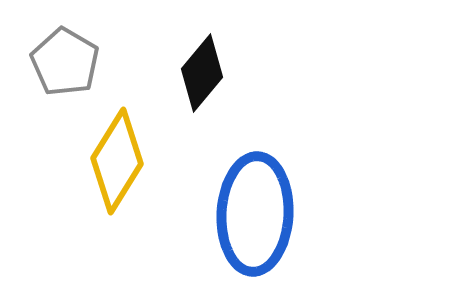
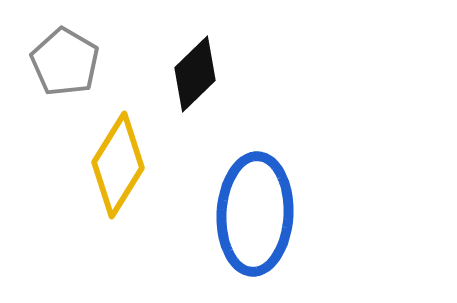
black diamond: moved 7 px left, 1 px down; rotated 6 degrees clockwise
yellow diamond: moved 1 px right, 4 px down
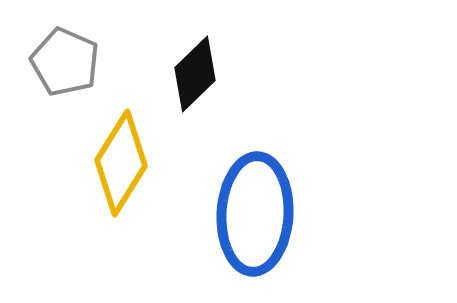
gray pentagon: rotated 6 degrees counterclockwise
yellow diamond: moved 3 px right, 2 px up
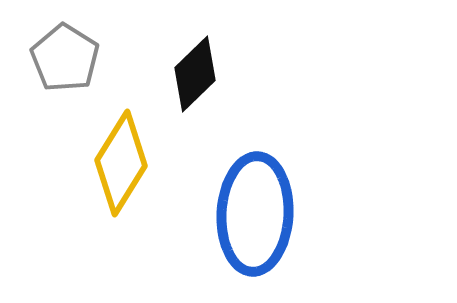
gray pentagon: moved 4 px up; rotated 8 degrees clockwise
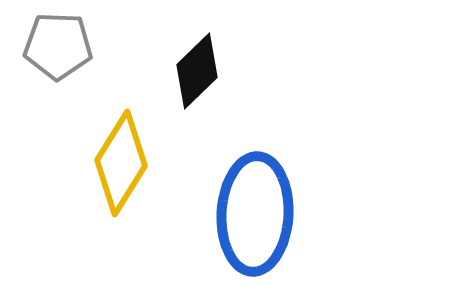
gray pentagon: moved 7 px left, 12 px up; rotated 30 degrees counterclockwise
black diamond: moved 2 px right, 3 px up
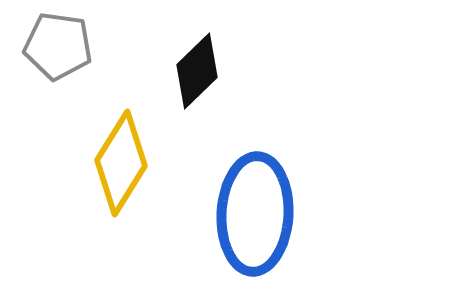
gray pentagon: rotated 6 degrees clockwise
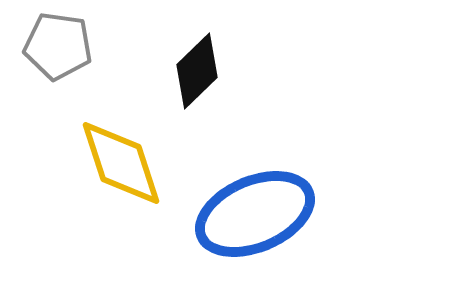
yellow diamond: rotated 50 degrees counterclockwise
blue ellipse: rotated 64 degrees clockwise
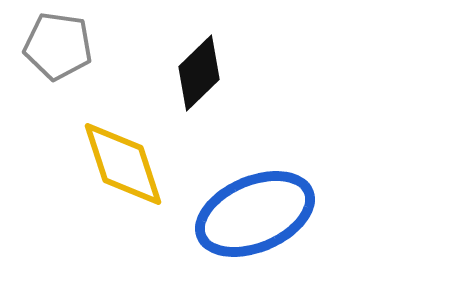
black diamond: moved 2 px right, 2 px down
yellow diamond: moved 2 px right, 1 px down
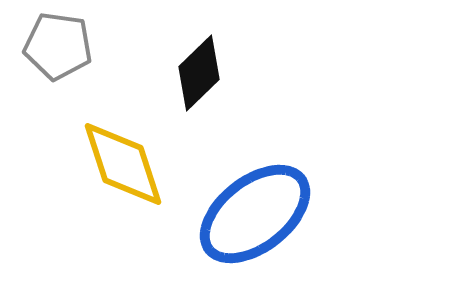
blue ellipse: rotated 15 degrees counterclockwise
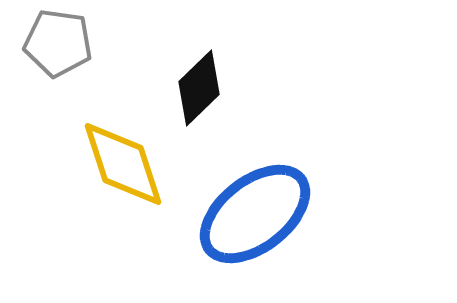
gray pentagon: moved 3 px up
black diamond: moved 15 px down
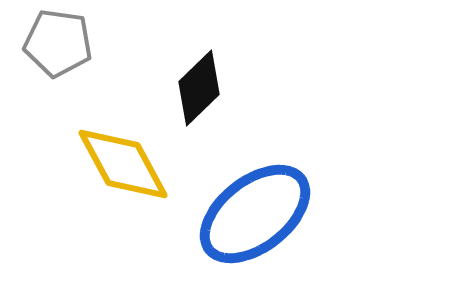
yellow diamond: rotated 10 degrees counterclockwise
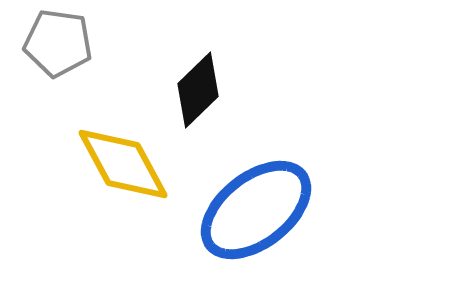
black diamond: moved 1 px left, 2 px down
blue ellipse: moved 1 px right, 4 px up
